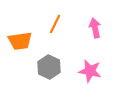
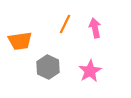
orange line: moved 10 px right
gray hexagon: moved 1 px left
pink star: rotated 30 degrees clockwise
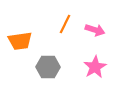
pink arrow: moved 2 px down; rotated 120 degrees clockwise
gray hexagon: rotated 25 degrees counterclockwise
pink star: moved 5 px right, 4 px up
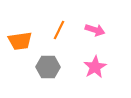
orange line: moved 6 px left, 6 px down
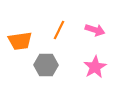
gray hexagon: moved 2 px left, 2 px up
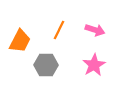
orange trapezoid: rotated 55 degrees counterclockwise
pink star: moved 1 px left, 2 px up
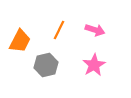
gray hexagon: rotated 15 degrees counterclockwise
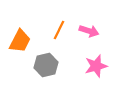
pink arrow: moved 6 px left, 1 px down
pink star: moved 2 px right, 1 px down; rotated 15 degrees clockwise
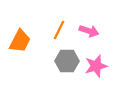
gray hexagon: moved 21 px right, 4 px up; rotated 15 degrees clockwise
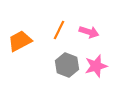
pink arrow: moved 1 px down
orange trapezoid: rotated 145 degrees counterclockwise
gray hexagon: moved 4 px down; rotated 20 degrees clockwise
